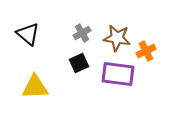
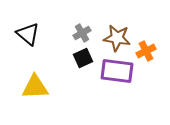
black square: moved 4 px right, 5 px up
purple rectangle: moved 1 px left, 3 px up
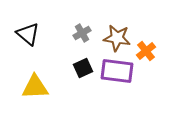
orange cross: rotated 12 degrees counterclockwise
black square: moved 10 px down
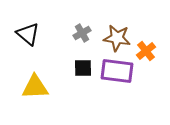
black square: rotated 24 degrees clockwise
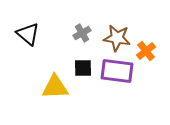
yellow triangle: moved 20 px right
